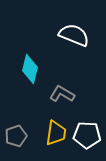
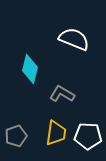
white semicircle: moved 4 px down
white pentagon: moved 1 px right, 1 px down
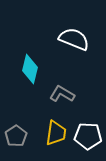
gray pentagon: rotated 15 degrees counterclockwise
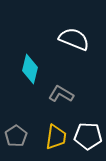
gray L-shape: moved 1 px left
yellow trapezoid: moved 4 px down
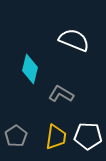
white semicircle: moved 1 px down
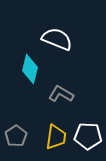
white semicircle: moved 17 px left, 1 px up
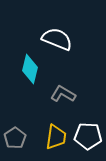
gray L-shape: moved 2 px right
gray pentagon: moved 1 px left, 2 px down
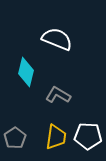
cyan diamond: moved 4 px left, 3 px down
gray L-shape: moved 5 px left, 1 px down
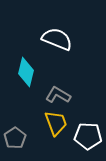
yellow trapezoid: moved 14 px up; rotated 28 degrees counterclockwise
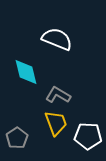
cyan diamond: rotated 28 degrees counterclockwise
gray pentagon: moved 2 px right
